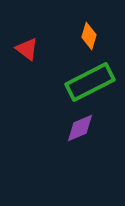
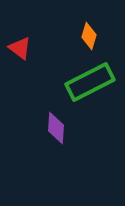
red triangle: moved 7 px left, 1 px up
purple diamond: moved 24 px left; rotated 64 degrees counterclockwise
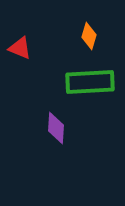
red triangle: rotated 15 degrees counterclockwise
green rectangle: rotated 24 degrees clockwise
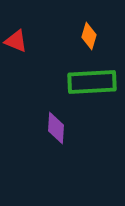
red triangle: moved 4 px left, 7 px up
green rectangle: moved 2 px right
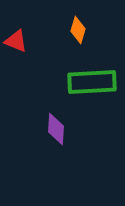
orange diamond: moved 11 px left, 6 px up
purple diamond: moved 1 px down
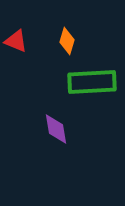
orange diamond: moved 11 px left, 11 px down
purple diamond: rotated 12 degrees counterclockwise
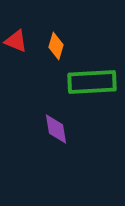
orange diamond: moved 11 px left, 5 px down
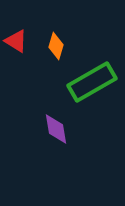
red triangle: rotated 10 degrees clockwise
green rectangle: rotated 27 degrees counterclockwise
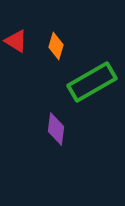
purple diamond: rotated 16 degrees clockwise
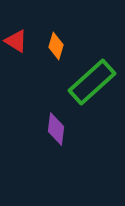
green rectangle: rotated 12 degrees counterclockwise
